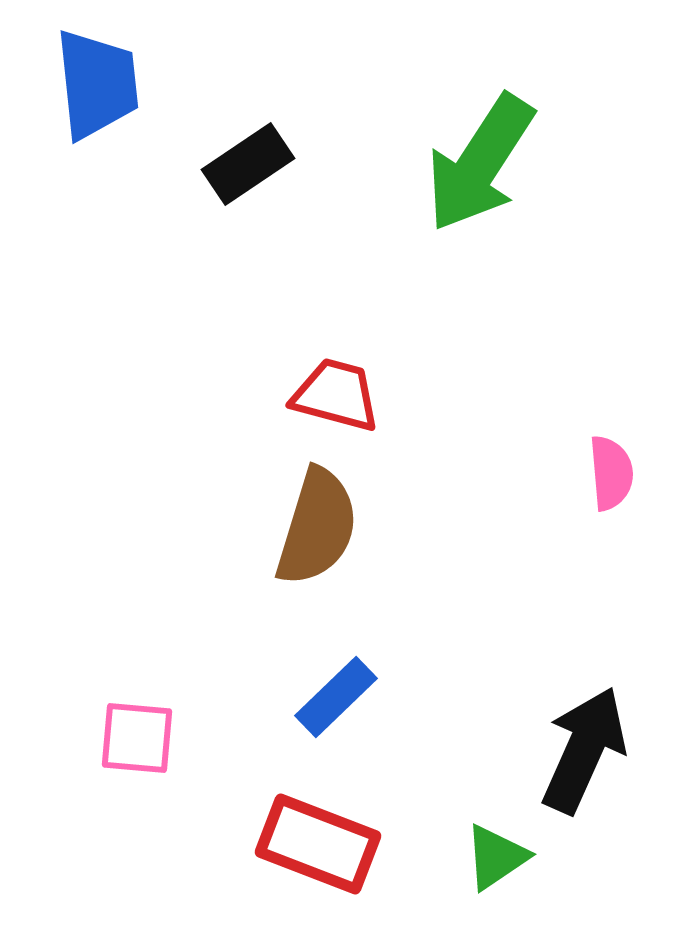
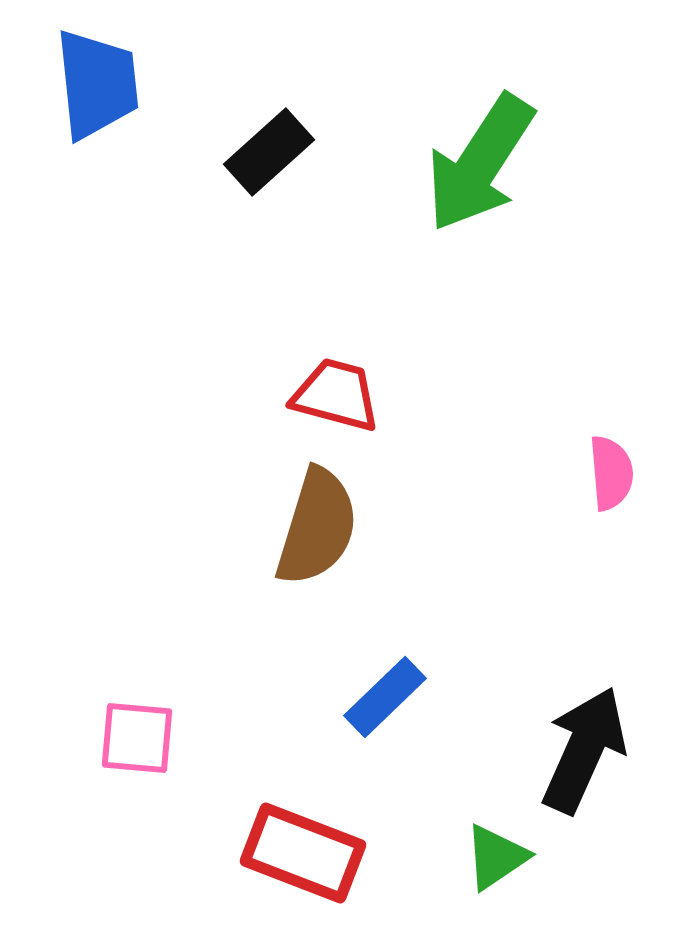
black rectangle: moved 21 px right, 12 px up; rotated 8 degrees counterclockwise
blue rectangle: moved 49 px right
red rectangle: moved 15 px left, 9 px down
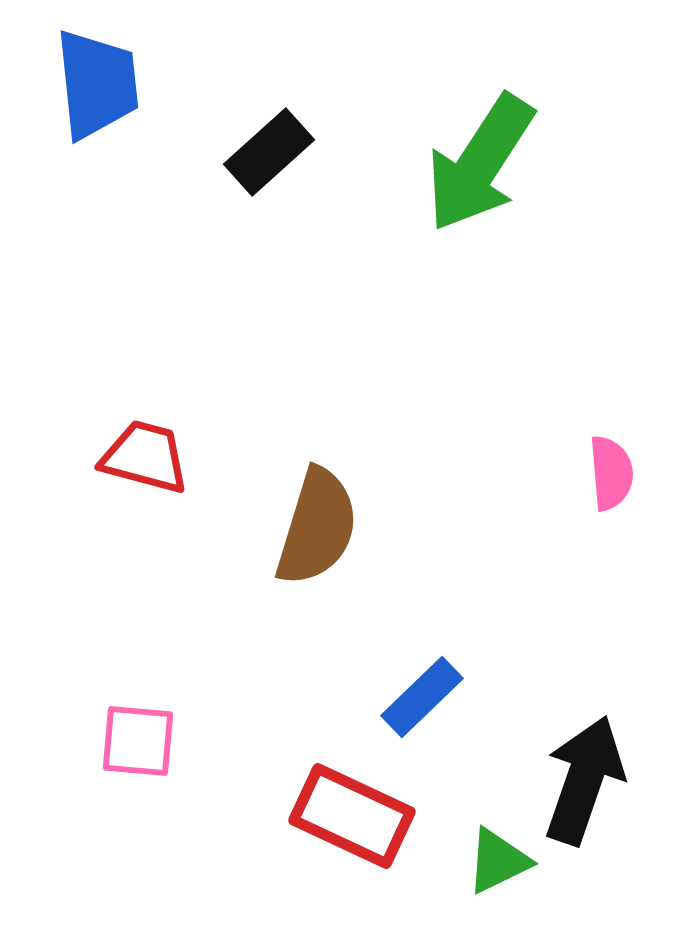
red trapezoid: moved 191 px left, 62 px down
blue rectangle: moved 37 px right
pink square: moved 1 px right, 3 px down
black arrow: moved 30 px down; rotated 5 degrees counterclockwise
red rectangle: moved 49 px right, 37 px up; rotated 4 degrees clockwise
green triangle: moved 2 px right, 4 px down; rotated 8 degrees clockwise
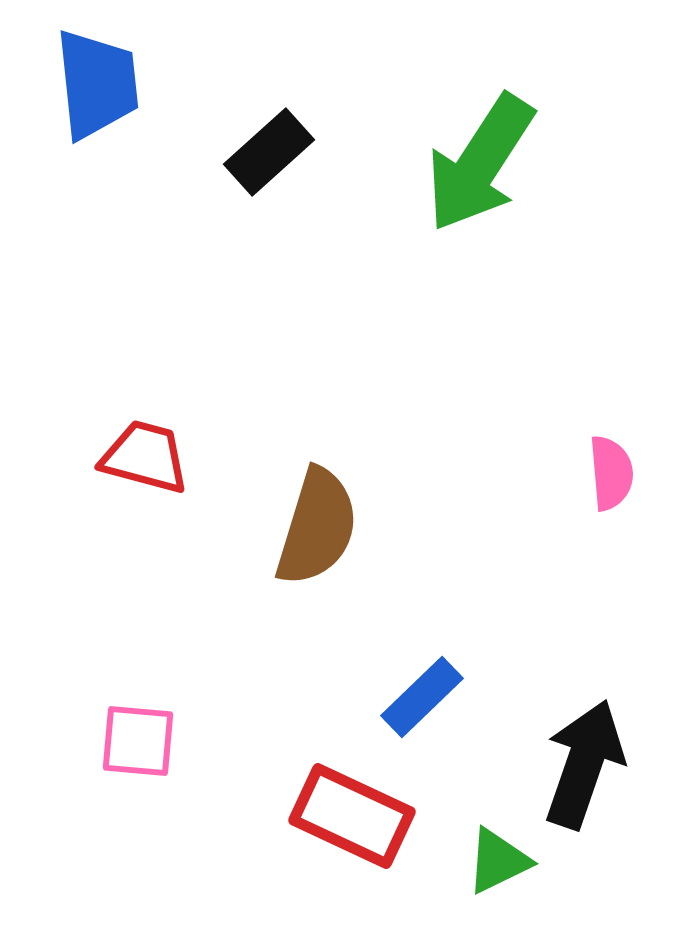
black arrow: moved 16 px up
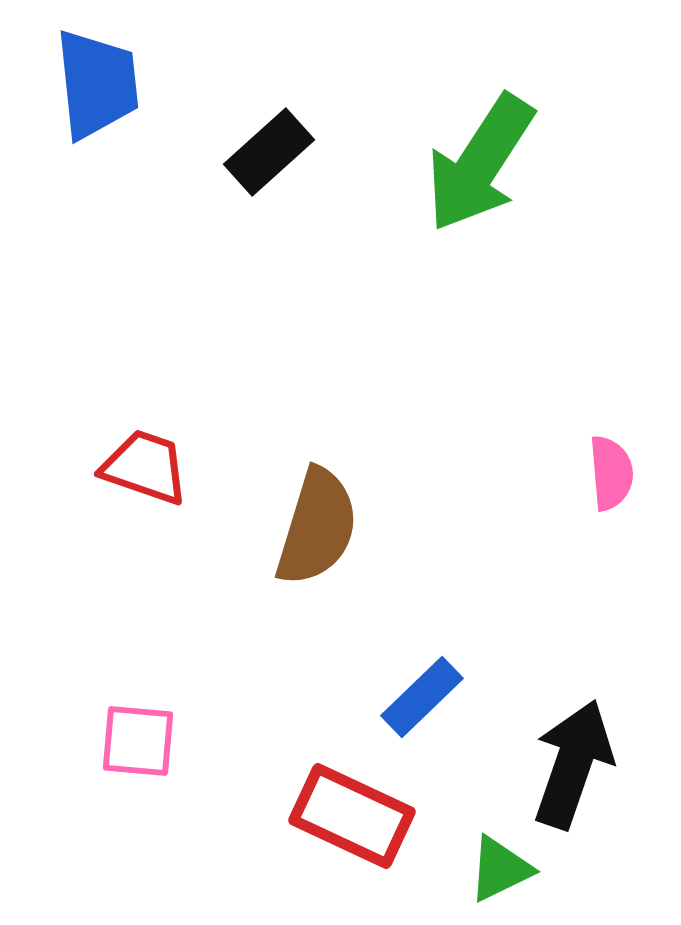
red trapezoid: moved 10 px down; rotated 4 degrees clockwise
black arrow: moved 11 px left
green triangle: moved 2 px right, 8 px down
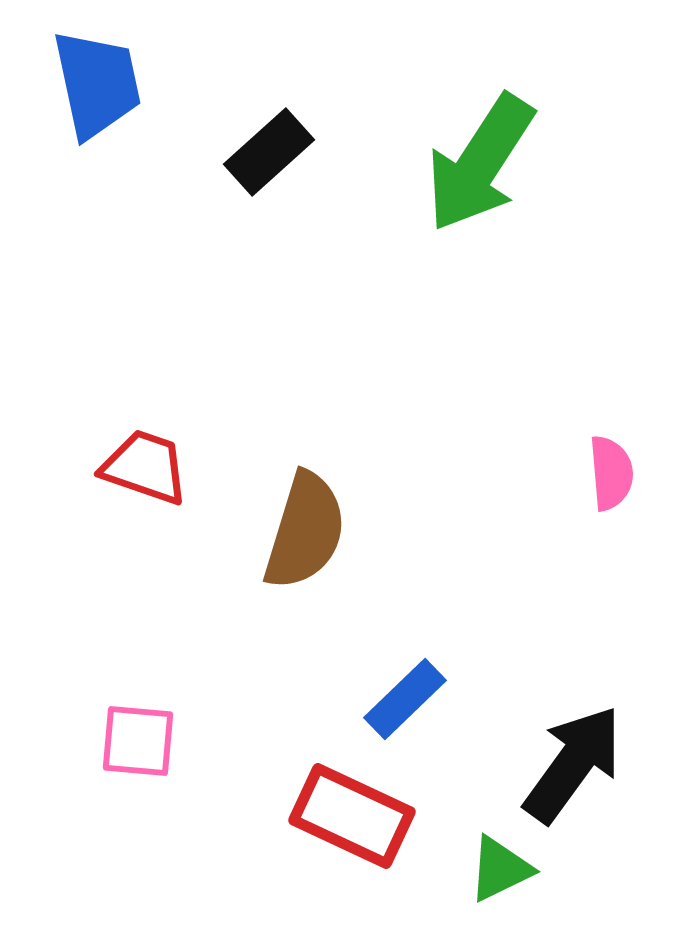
blue trapezoid: rotated 6 degrees counterclockwise
brown semicircle: moved 12 px left, 4 px down
blue rectangle: moved 17 px left, 2 px down
black arrow: rotated 17 degrees clockwise
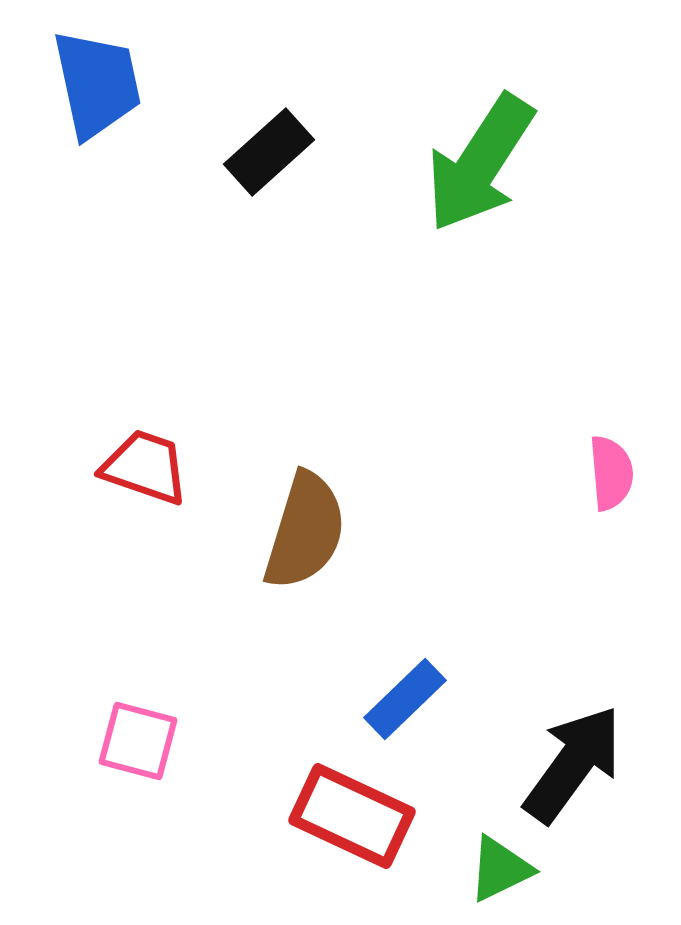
pink square: rotated 10 degrees clockwise
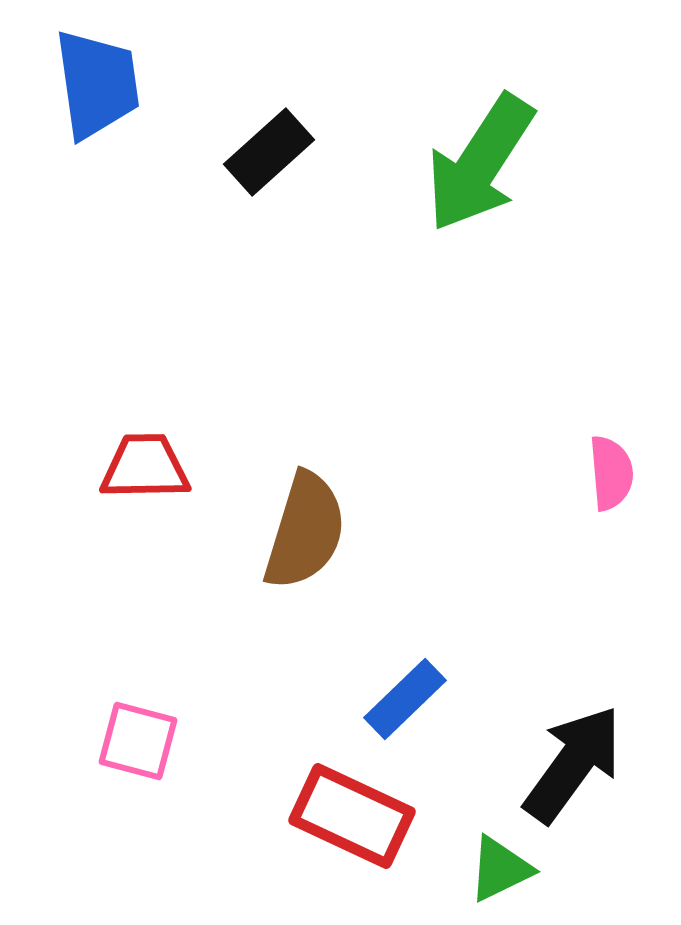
blue trapezoid: rotated 4 degrees clockwise
red trapezoid: rotated 20 degrees counterclockwise
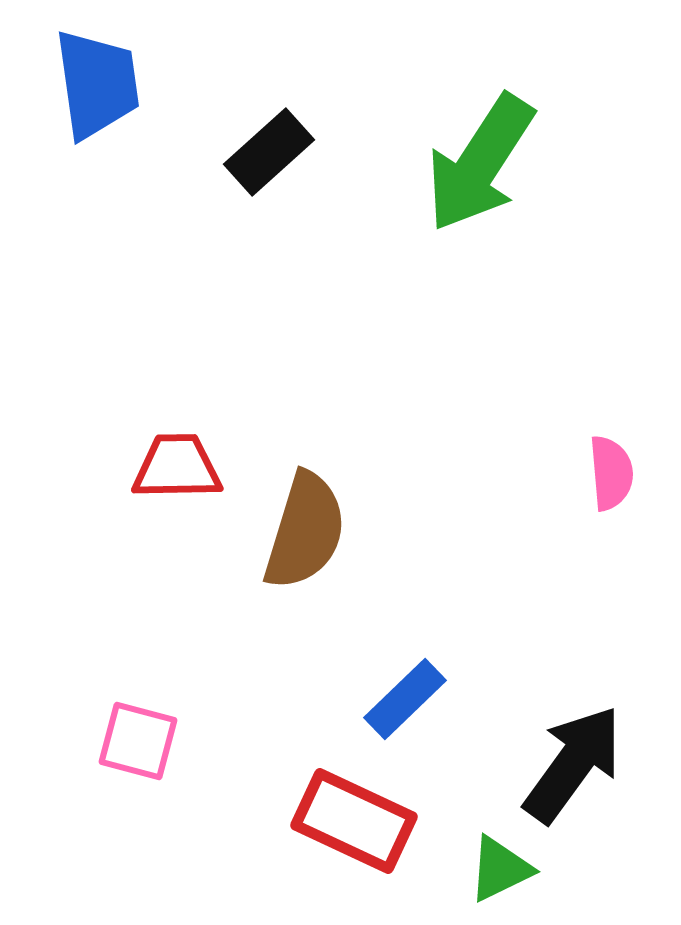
red trapezoid: moved 32 px right
red rectangle: moved 2 px right, 5 px down
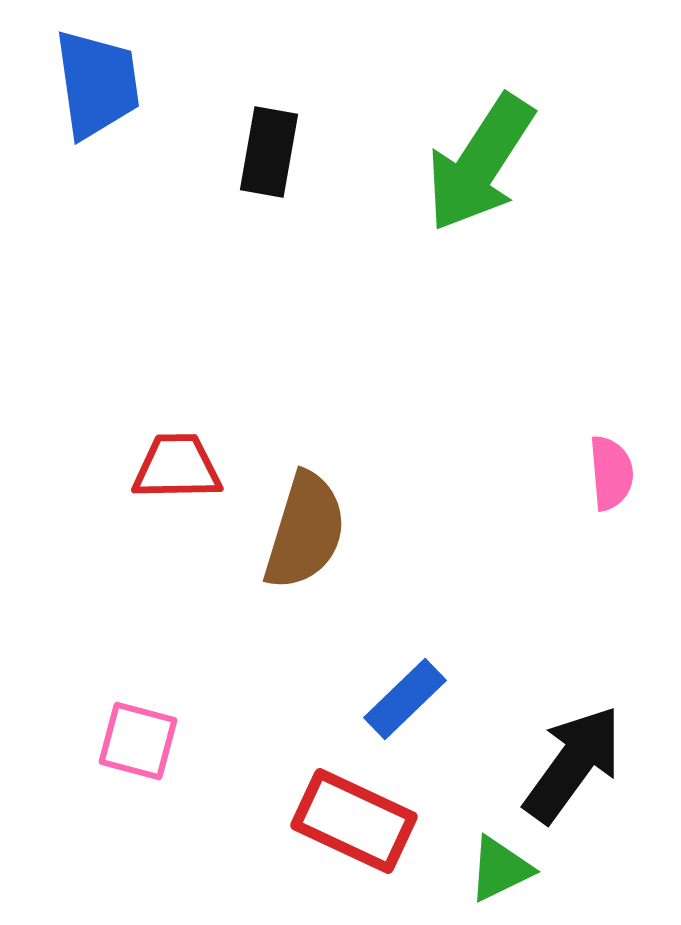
black rectangle: rotated 38 degrees counterclockwise
